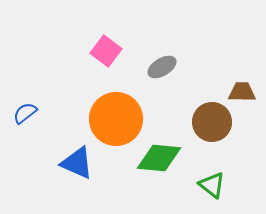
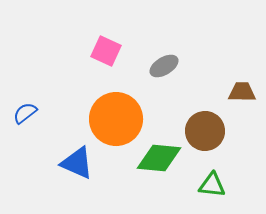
pink square: rotated 12 degrees counterclockwise
gray ellipse: moved 2 px right, 1 px up
brown circle: moved 7 px left, 9 px down
green triangle: rotated 32 degrees counterclockwise
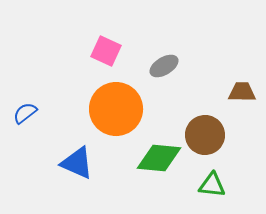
orange circle: moved 10 px up
brown circle: moved 4 px down
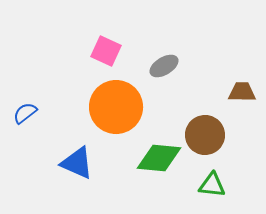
orange circle: moved 2 px up
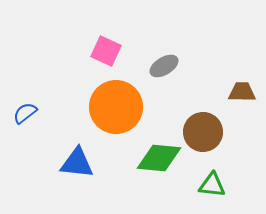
brown circle: moved 2 px left, 3 px up
blue triangle: rotated 18 degrees counterclockwise
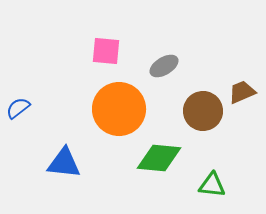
pink square: rotated 20 degrees counterclockwise
brown trapezoid: rotated 24 degrees counterclockwise
orange circle: moved 3 px right, 2 px down
blue semicircle: moved 7 px left, 5 px up
brown circle: moved 21 px up
blue triangle: moved 13 px left
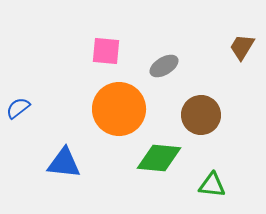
brown trapezoid: moved 45 px up; rotated 36 degrees counterclockwise
brown circle: moved 2 px left, 4 px down
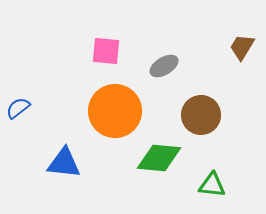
orange circle: moved 4 px left, 2 px down
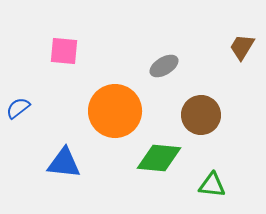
pink square: moved 42 px left
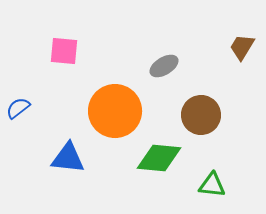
blue triangle: moved 4 px right, 5 px up
